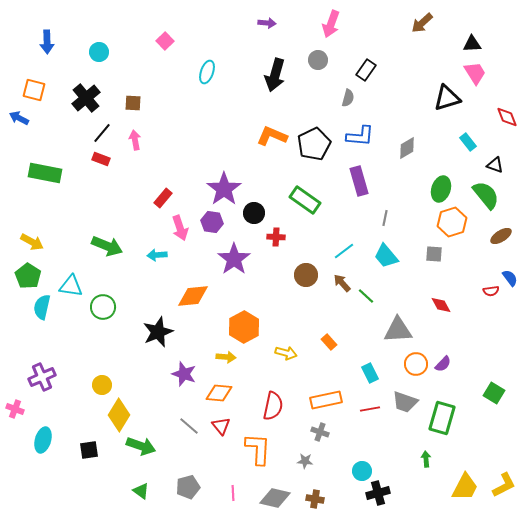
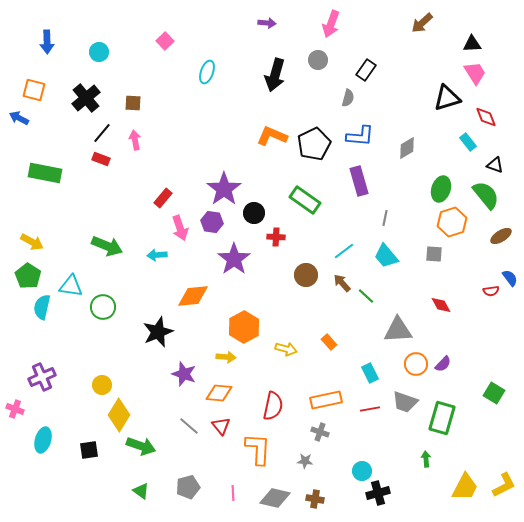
red diamond at (507, 117): moved 21 px left
yellow arrow at (286, 353): moved 4 px up
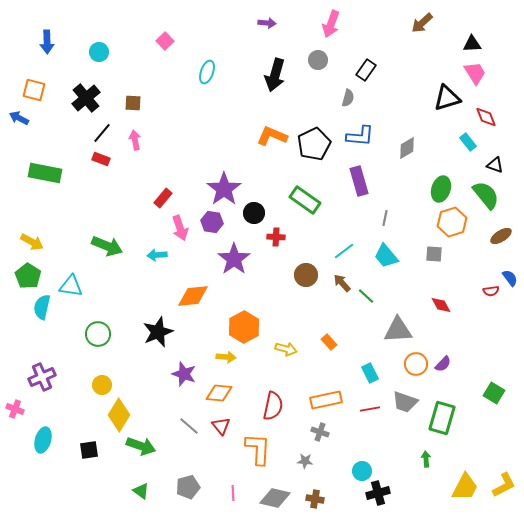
green circle at (103, 307): moved 5 px left, 27 px down
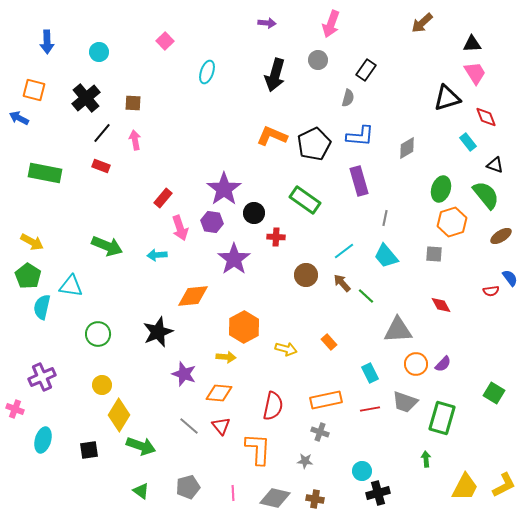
red rectangle at (101, 159): moved 7 px down
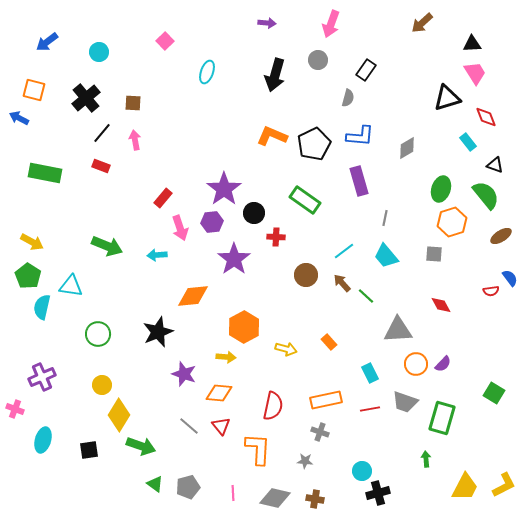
blue arrow at (47, 42): rotated 55 degrees clockwise
purple hexagon at (212, 222): rotated 15 degrees counterclockwise
green triangle at (141, 491): moved 14 px right, 7 px up
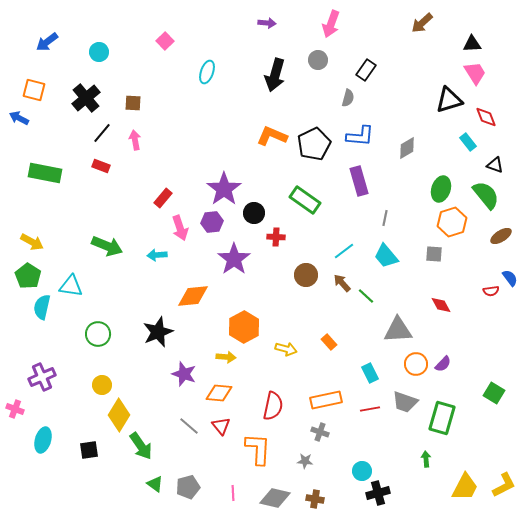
black triangle at (447, 98): moved 2 px right, 2 px down
green arrow at (141, 446): rotated 36 degrees clockwise
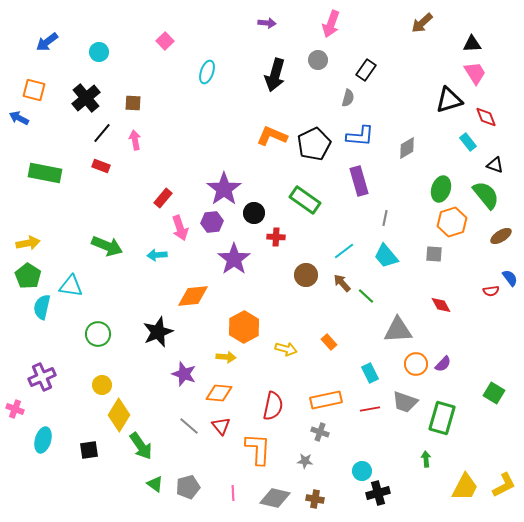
yellow arrow at (32, 242): moved 4 px left, 1 px down; rotated 40 degrees counterclockwise
